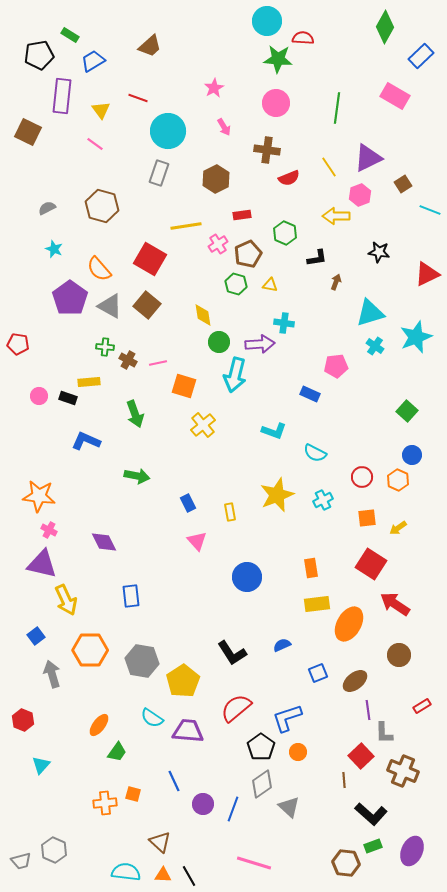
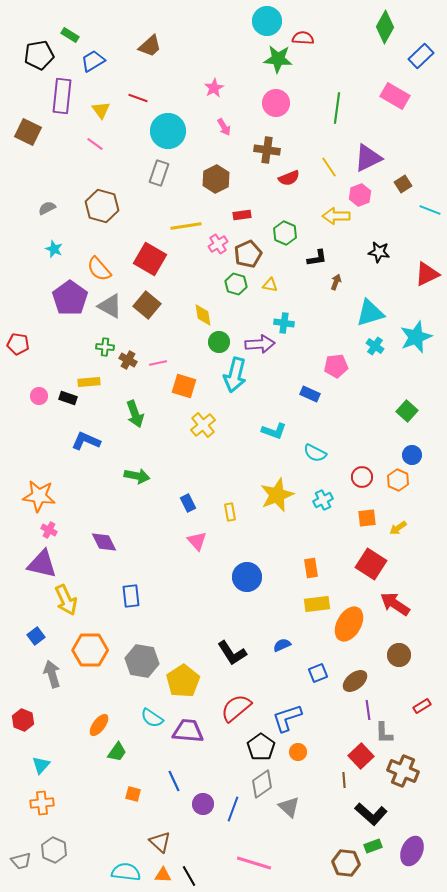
orange cross at (105, 803): moved 63 px left
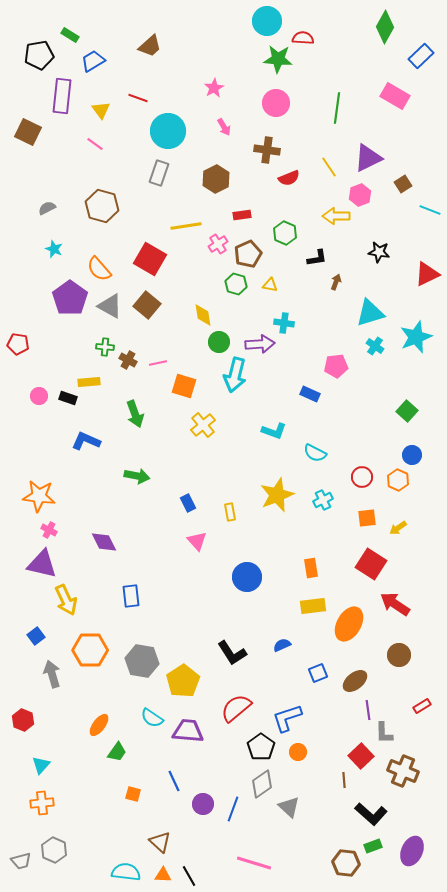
yellow rectangle at (317, 604): moved 4 px left, 2 px down
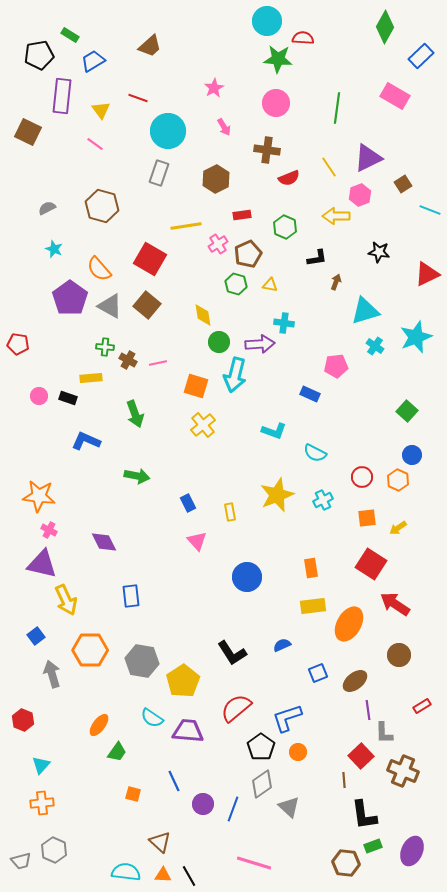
green hexagon at (285, 233): moved 6 px up
cyan triangle at (370, 313): moved 5 px left, 2 px up
yellow rectangle at (89, 382): moved 2 px right, 4 px up
orange square at (184, 386): moved 12 px right
black L-shape at (371, 814): moved 7 px left, 1 px down; rotated 40 degrees clockwise
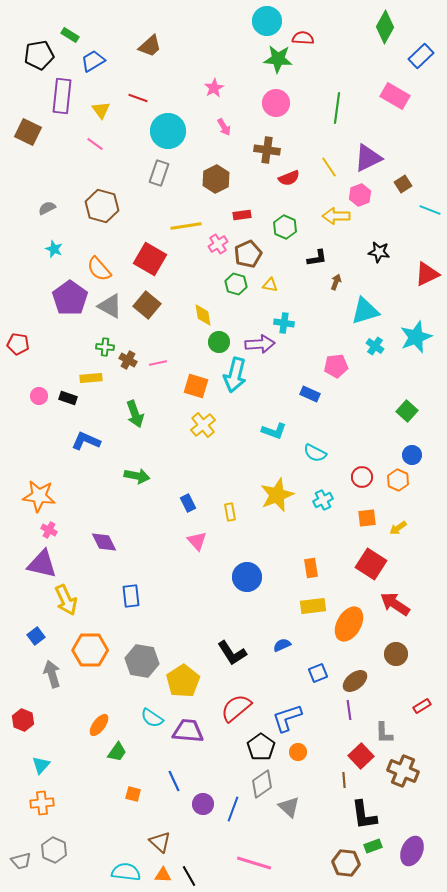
brown circle at (399, 655): moved 3 px left, 1 px up
purple line at (368, 710): moved 19 px left
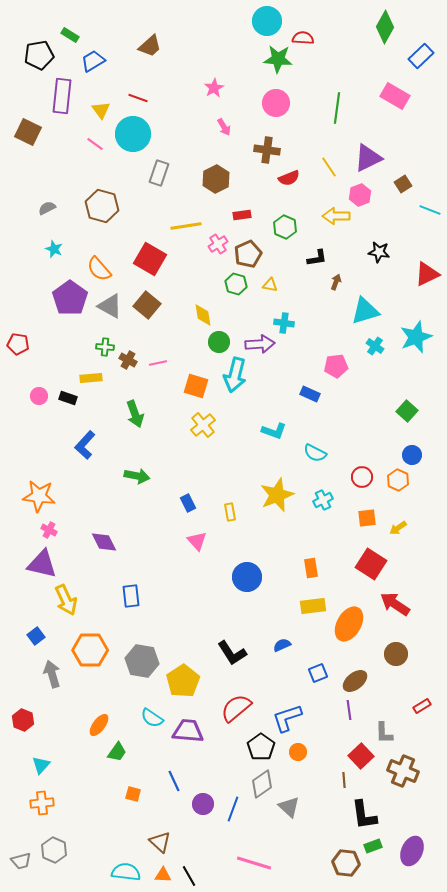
cyan circle at (168, 131): moved 35 px left, 3 px down
blue L-shape at (86, 441): moved 1 px left, 4 px down; rotated 72 degrees counterclockwise
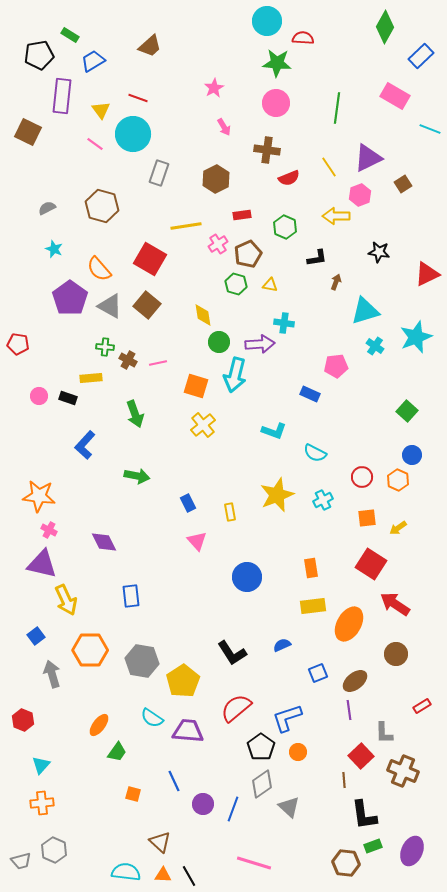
green star at (278, 59): moved 1 px left, 4 px down
cyan line at (430, 210): moved 81 px up
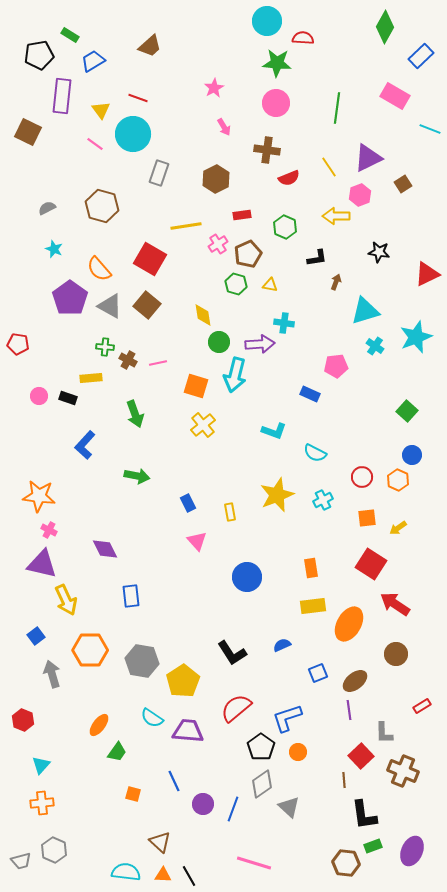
purple diamond at (104, 542): moved 1 px right, 7 px down
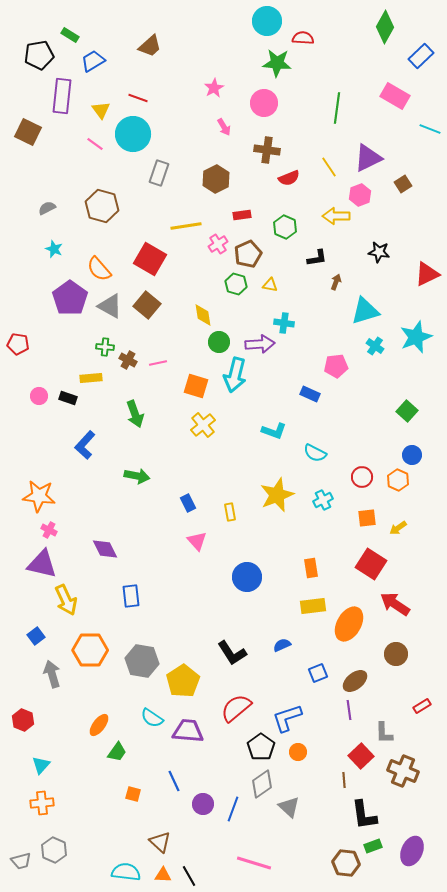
pink circle at (276, 103): moved 12 px left
